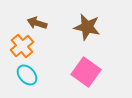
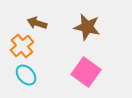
cyan ellipse: moved 1 px left
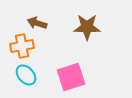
brown star: rotated 12 degrees counterclockwise
orange cross: rotated 30 degrees clockwise
pink square: moved 15 px left, 5 px down; rotated 36 degrees clockwise
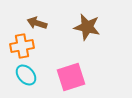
brown star: rotated 12 degrees clockwise
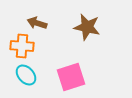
orange cross: rotated 15 degrees clockwise
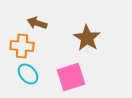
brown star: moved 11 px down; rotated 20 degrees clockwise
cyan ellipse: moved 2 px right, 1 px up
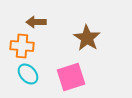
brown arrow: moved 1 px left, 1 px up; rotated 18 degrees counterclockwise
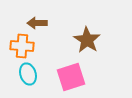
brown arrow: moved 1 px right, 1 px down
brown star: moved 2 px down
cyan ellipse: rotated 25 degrees clockwise
